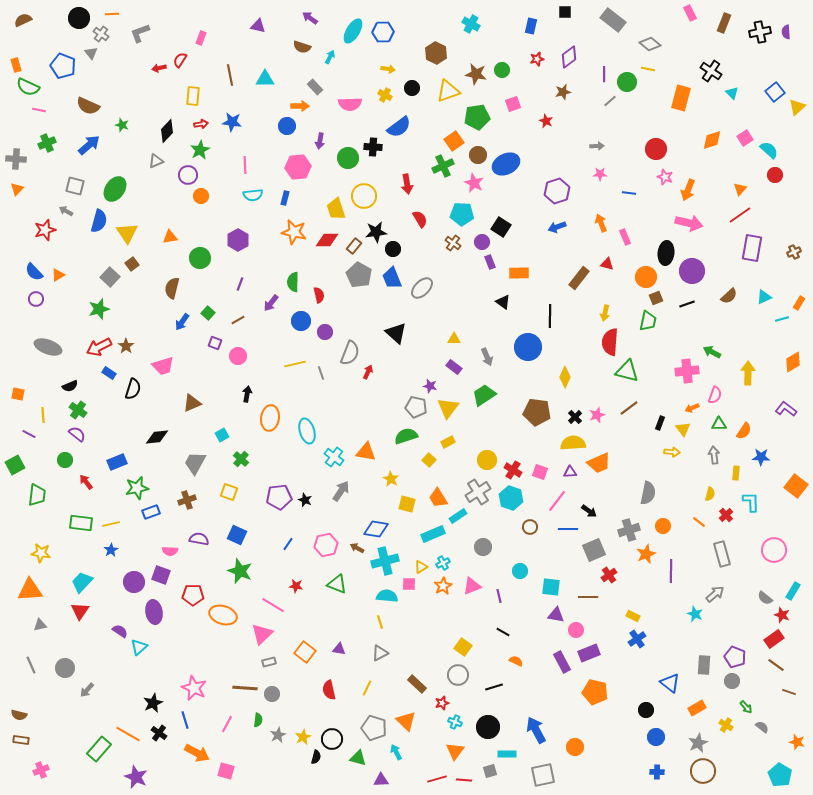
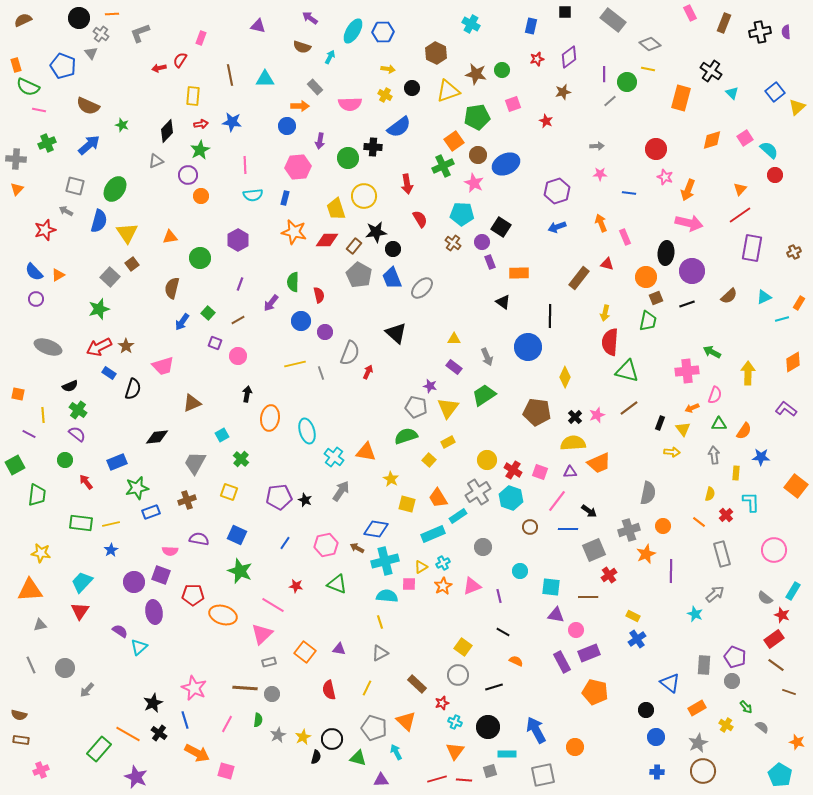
blue line at (288, 544): moved 3 px left, 1 px up
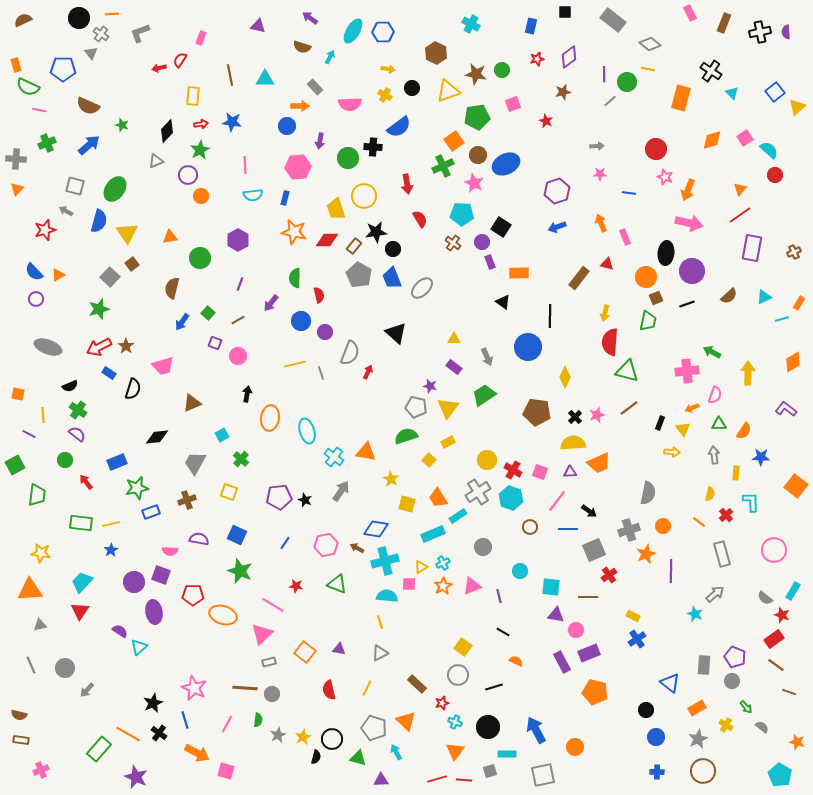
blue pentagon at (63, 66): moved 3 px down; rotated 20 degrees counterclockwise
green semicircle at (293, 282): moved 2 px right, 4 px up
gray star at (698, 743): moved 4 px up
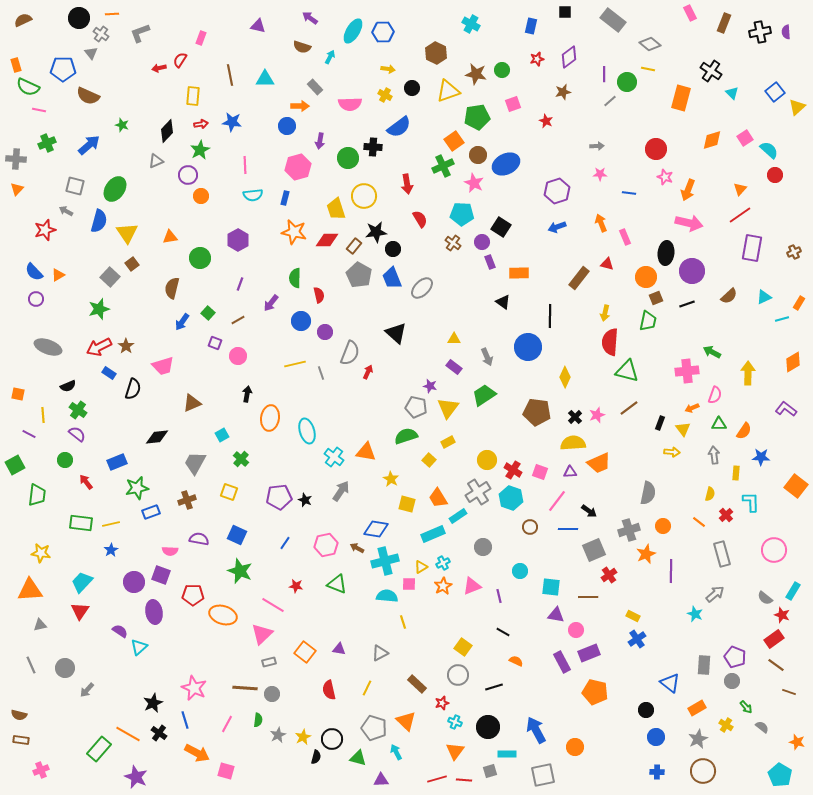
brown semicircle at (88, 106): moved 10 px up
pink hexagon at (298, 167): rotated 10 degrees counterclockwise
black semicircle at (70, 386): moved 2 px left
yellow line at (380, 622): moved 23 px right
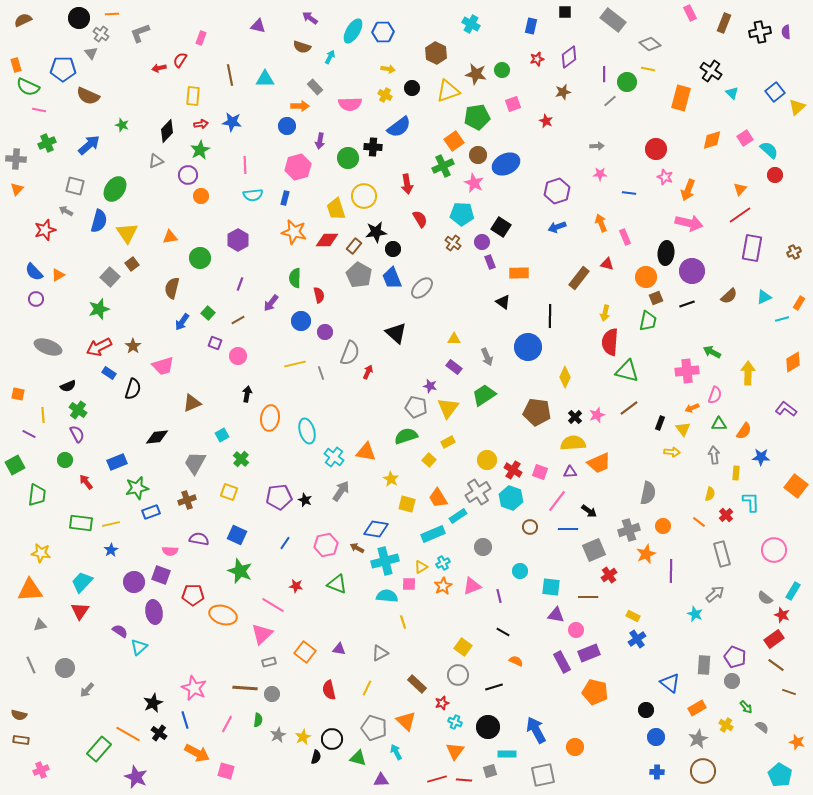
brown star at (126, 346): moved 7 px right
purple semicircle at (77, 434): rotated 24 degrees clockwise
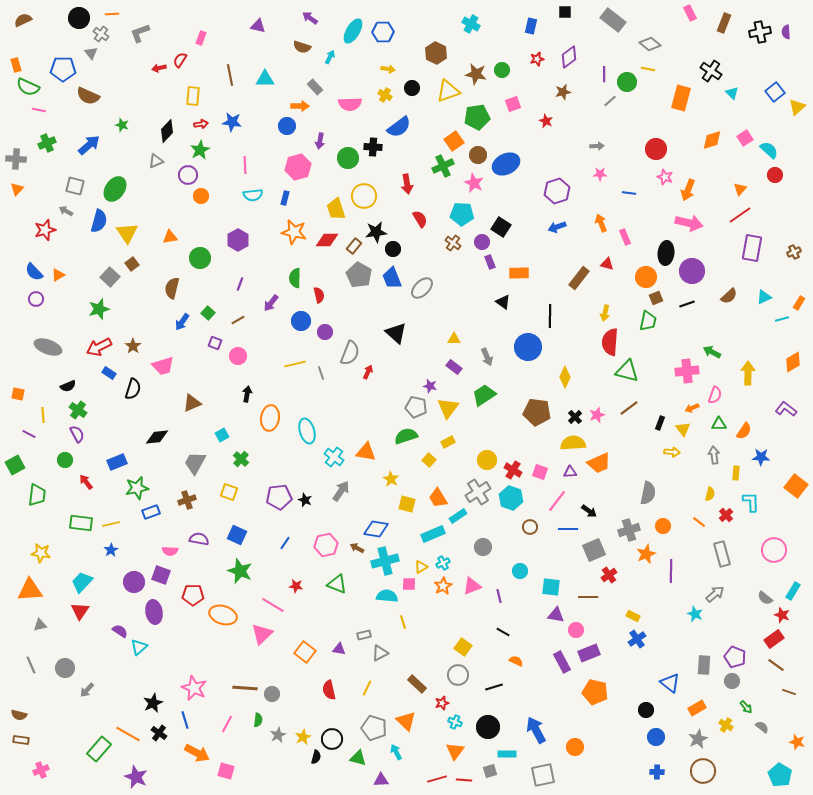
gray rectangle at (269, 662): moved 95 px right, 27 px up
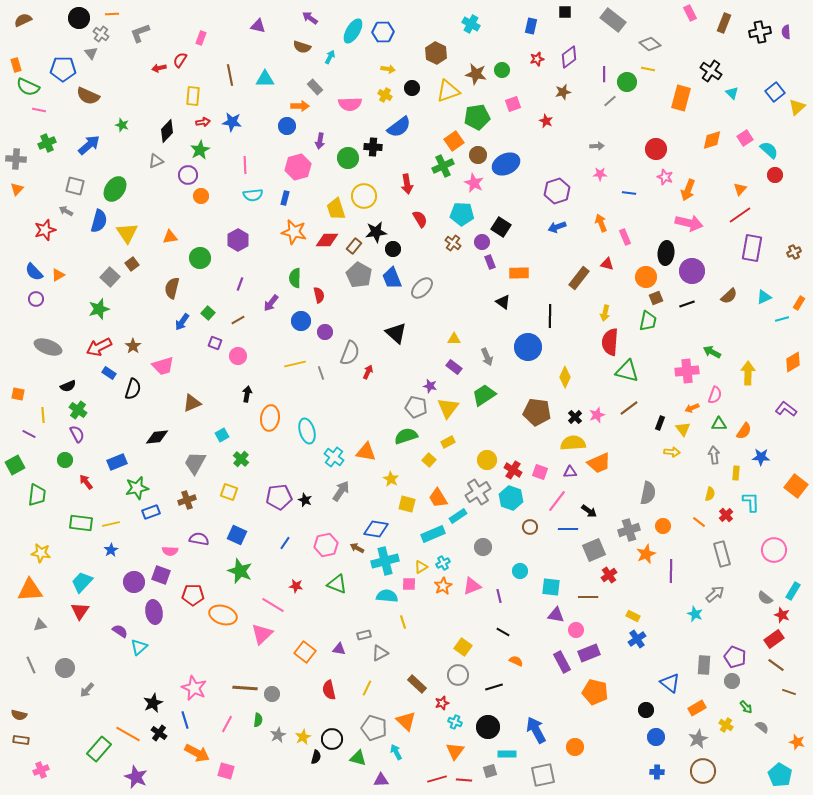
red arrow at (201, 124): moved 2 px right, 2 px up
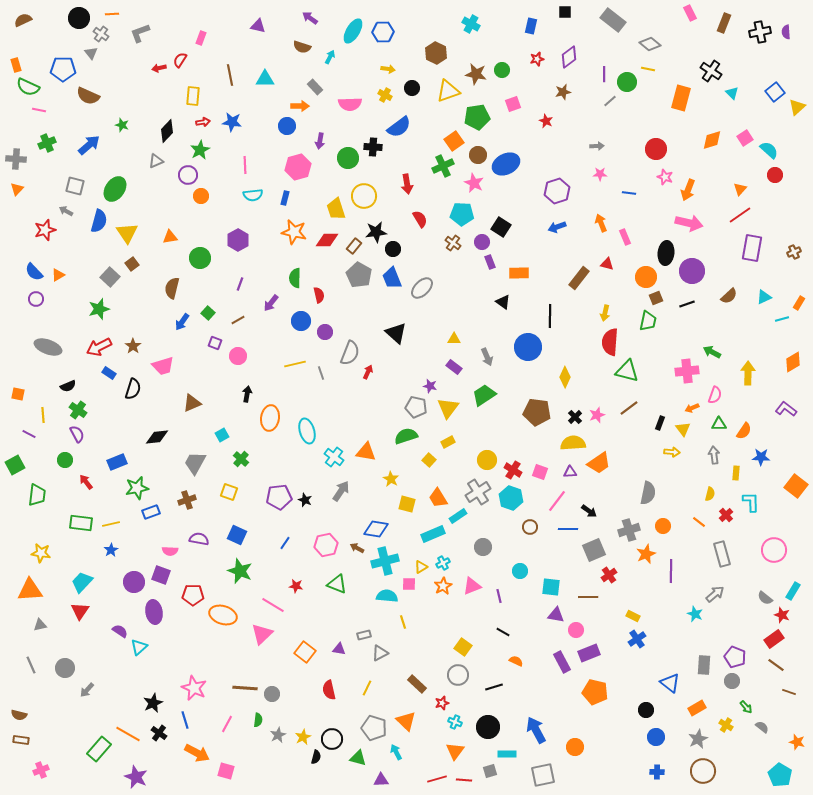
orange trapezoid at (599, 463): rotated 10 degrees counterclockwise
